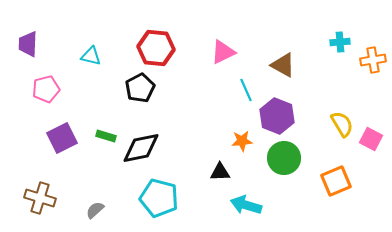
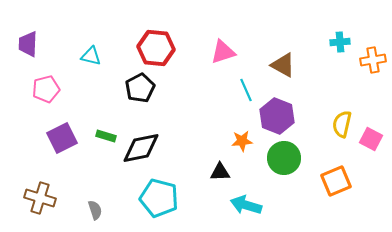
pink triangle: rotated 8 degrees clockwise
yellow semicircle: rotated 136 degrees counterclockwise
gray semicircle: rotated 114 degrees clockwise
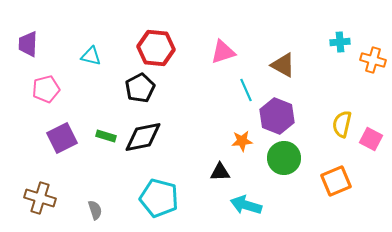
orange cross: rotated 25 degrees clockwise
black diamond: moved 2 px right, 11 px up
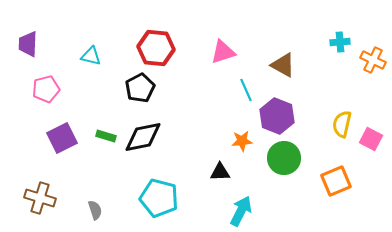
orange cross: rotated 10 degrees clockwise
cyan arrow: moved 5 px left, 6 px down; rotated 100 degrees clockwise
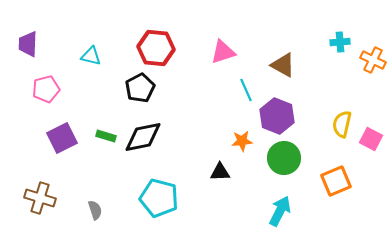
cyan arrow: moved 39 px right
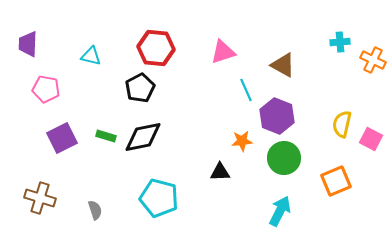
pink pentagon: rotated 24 degrees clockwise
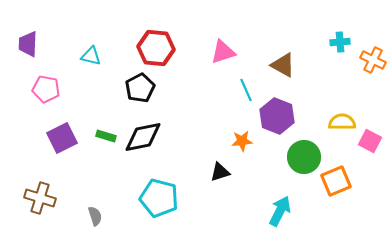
yellow semicircle: moved 2 px up; rotated 76 degrees clockwise
pink square: moved 1 px left, 2 px down
green circle: moved 20 px right, 1 px up
black triangle: rotated 15 degrees counterclockwise
gray semicircle: moved 6 px down
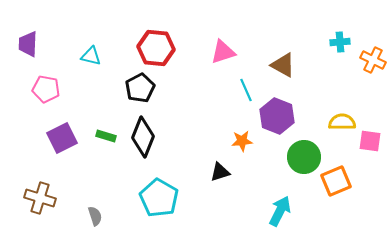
black diamond: rotated 57 degrees counterclockwise
pink square: rotated 20 degrees counterclockwise
cyan pentagon: rotated 15 degrees clockwise
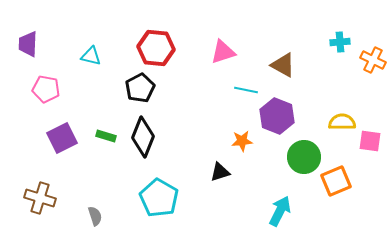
cyan line: rotated 55 degrees counterclockwise
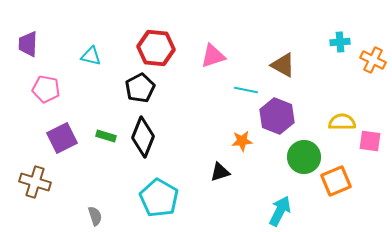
pink triangle: moved 10 px left, 4 px down
brown cross: moved 5 px left, 16 px up
